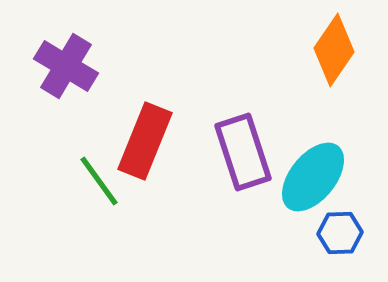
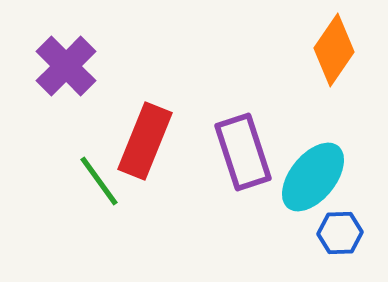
purple cross: rotated 14 degrees clockwise
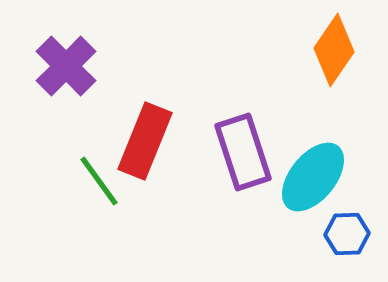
blue hexagon: moved 7 px right, 1 px down
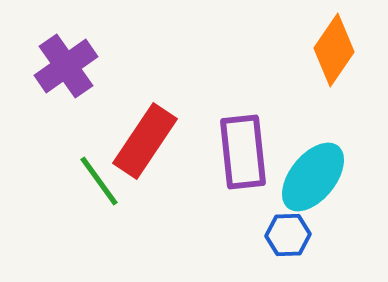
purple cross: rotated 10 degrees clockwise
red rectangle: rotated 12 degrees clockwise
purple rectangle: rotated 12 degrees clockwise
blue hexagon: moved 59 px left, 1 px down
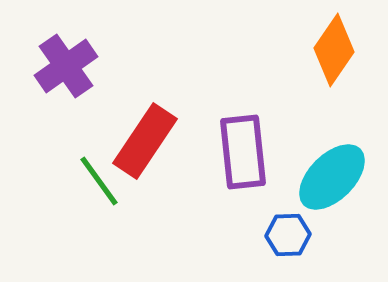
cyan ellipse: moved 19 px right; rotated 6 degrees clockwise
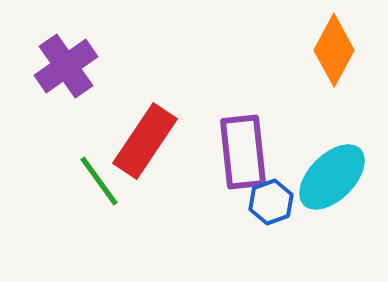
orange diamond: rotated 6 degrees counterclockwise
blue hexagon: moved 17 px left, 33 px up; rotated 18 degrees counterclockwise
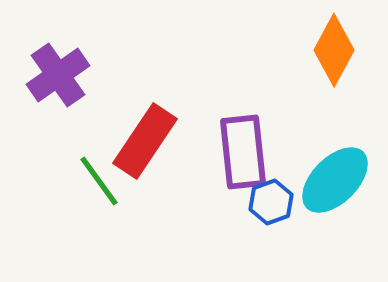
purple cross: moved 8 px left, 9 px down
cyan ellipse: moved 3 px right, 3 px down
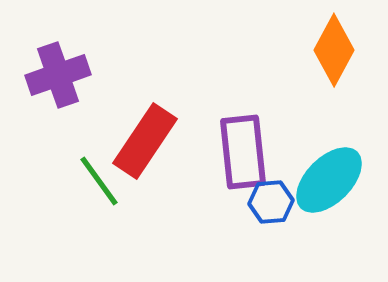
purple cross: rotated 16 degrees clockwise
cyan ellipse: moved 6 px left
blue hexagon: rotated 15 degrees clockwise
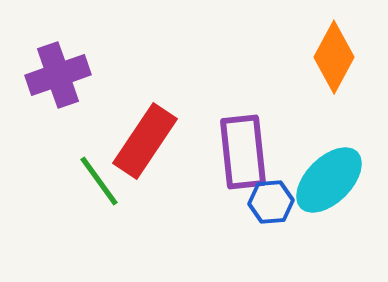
orange diamond: moved 7 px down
